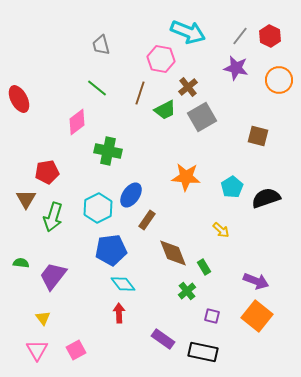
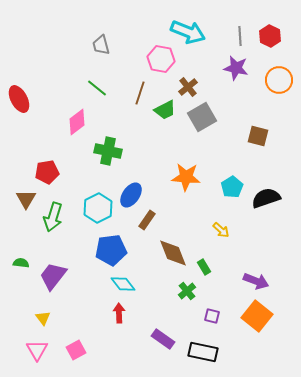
gray line at (240, 36): rotated 42 degrees counterclockwise
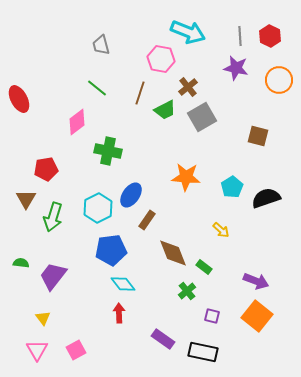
red pentagon at (47, 172): moved 1 px left, 3 px up
green rectangle at (204, 267): rotated 21 degrees counterclockwise
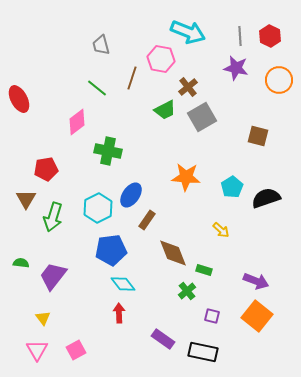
brown line at (140, 93): moved 8 px left, 15 px up
green rectangle at (204, 267): moved 3 px down; rotated 21 degrees counterclockwise
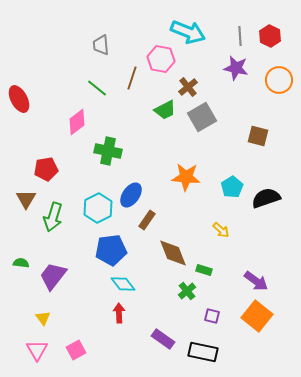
gray trapezoid at (101, 45): rotated 10 degrees clockwise
purple arrow at (256, 281): rotated 15 degrees clockwise
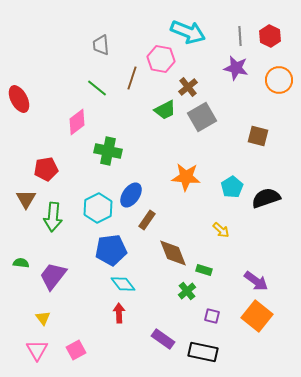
green arrow at (53, 217): rotated 12 degrees counterclockwise
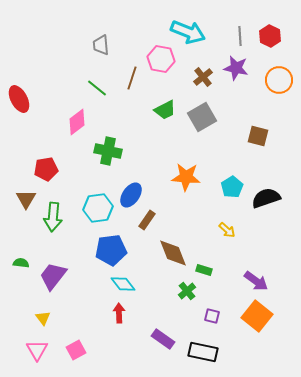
brown cross at (188, 87): moved 15 px right, 10 px up
cyan hexagon at (98, 208): rotated 20 degrees clockwise
yellow arrow at (221, 230): moved 6 px right
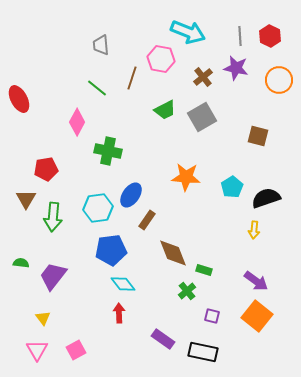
pink diamond at (77, 122): rotated 24 degrees counterclockwise
yellow arrow at (227, 230): moved 27 px right; rotated 54 degrees clockwise
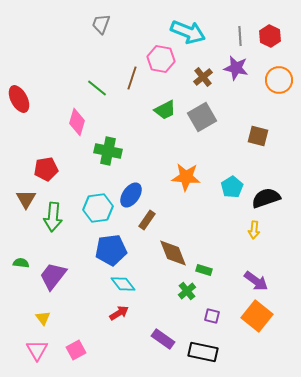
gray trapezoid at (101, 45): moved 21 px up; rotated 25 degrees clockwise
pink diamond at (77, 122): rotated 12 degrees counterclockwise
red arrow at (119, 313): rotated 60 degrees clockwise
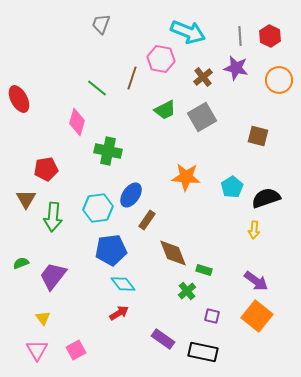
green semicircle at (21, 263): rotated 28 degrees counterclockwise
